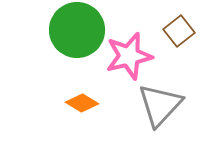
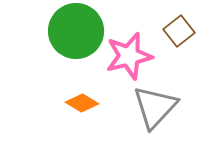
green circle: moved 1 px left, 1 px down
gray triangle: moved 5 px left, 2 px down
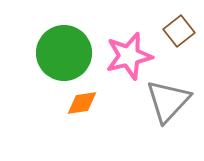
green circle: moved 12 px left, 22 px down
orange diamond: rotated 40 degrees counterclockwise
gray triangle: moved 13 px right, 6 px up
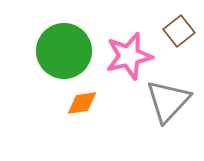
green circle: moved 2 px up
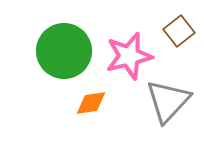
orange diamond: moved 9 px right
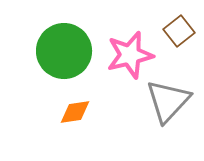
pink star: moved 1 px right, 1 px up
orange diamond: moved 16 px left, 9 px down
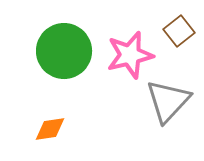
orange diamond: moved 25 px left, 17 px down
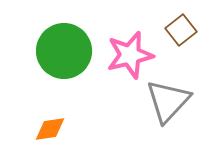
brown square: moved 2 px right, 1 px up
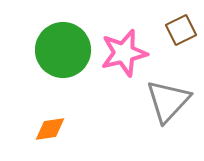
brown square: rotated 12 degrees clockwise
green circle: moved 1 px left, 1 px up
pink star: moved 6 px left, 2 px up
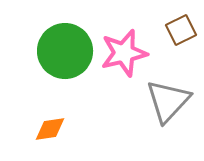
green circle: moved 2 px right, 1 px down
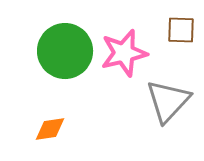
brown square: rotated 28 degrees clockwise
